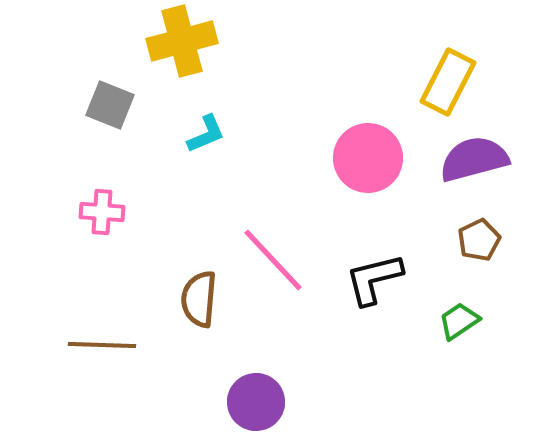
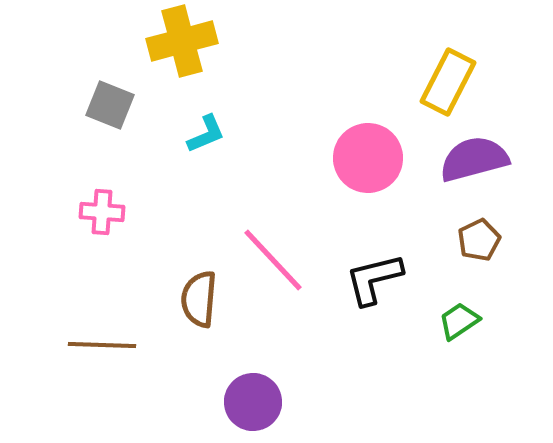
purple circle: moved 3 px left
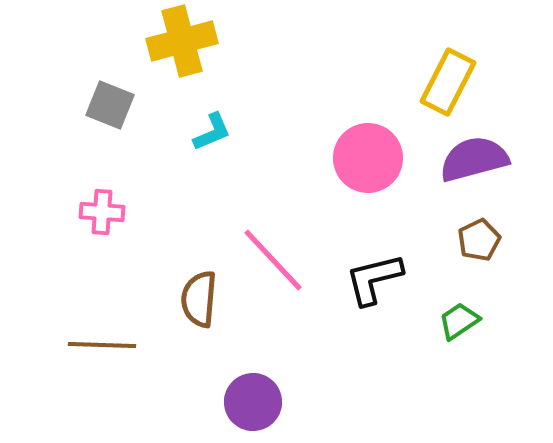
cyan L-shape: moved 6 px right, 2 px up
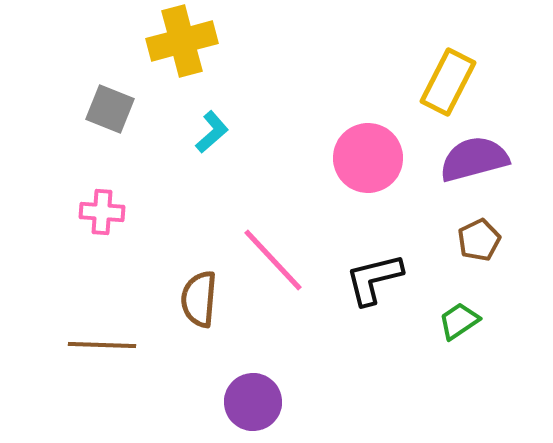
gray square: moved 4 px down
cyan L-shape: rotated 18 degrees counterclockwise
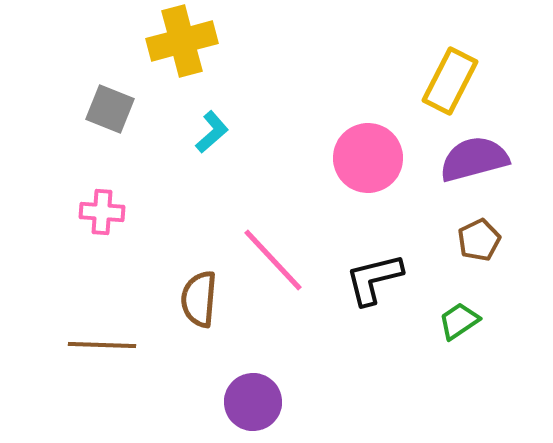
yellow rectangle: moved 2 px right, 1 px up
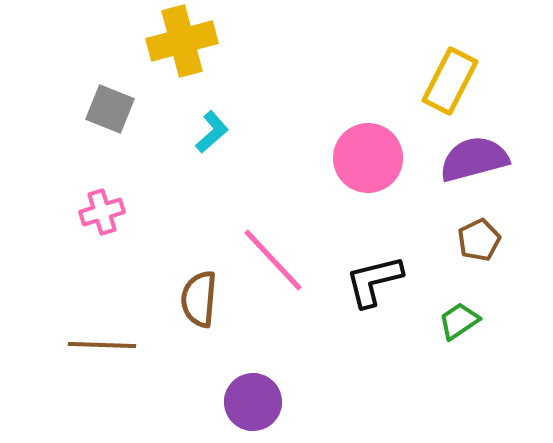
pink cross: rotated 21 degrees counterclockwise
black L-shape: moved 2 px down
